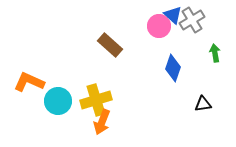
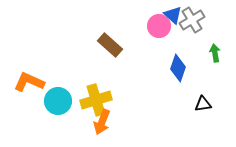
blue diamond: moved 5 px right
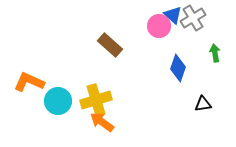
gray cross: moved 1 px right, 2 px up
orange arrow: rotated 105 degrees clockwise
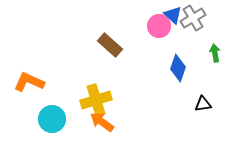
cyan circle: moved 6 px left, 18 px down
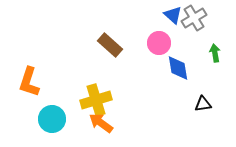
gray cross: moved 1 px right
pink circle: moved 17 px down
blue diamond: rotated 28 degrees counterclockwise
orange L-shape: rotated 96 degrees counterclockwise
orange arrow: moved 1 px left, 1 px down
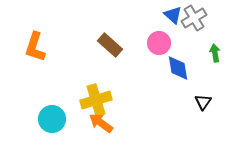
orange L-shape: moved 6 px right, 35 px up
black triangle: moved 2 px up; rotated 48 degrees counterclockwise
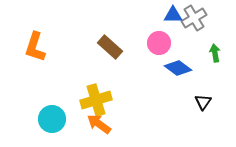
blue triangle: rotated 42 degrees counterclockwise
brown rectangle: moved 2 px down
blue diamond: rotated 44 degrees counterclockwise
orange arrow: moved 2 px left, 1 px down
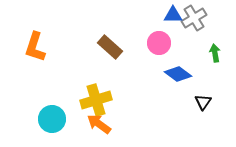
blue diamond: moved 6 px down
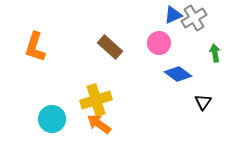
blue triangle: rotated 24 degrees counterclockwise
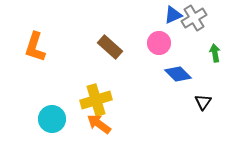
blue diamond: rotated 8 degrees clockwise
